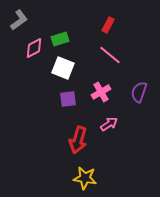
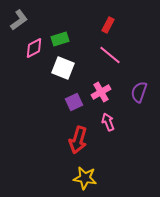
purple square: moved 6 px right, 3 px down; rotated 18 degrees counterclockwise
pink arrow: moved 1 px left, 2 px up; rotated 78 degrees counterclockwise
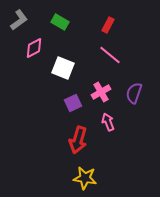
green rectangle: moved 17 px up; rotated 48 degrees clockwise
purple semicircle: moved 5 px left, 1 px down
purple square: moved 1 px left, 1 px down
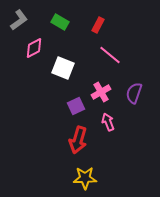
red rectangle: moved 10 px left
purple square: moved 3 px right, 3 px down
yellow star: rotated 10 degrees counterclockwise
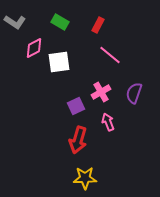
gray L-shape: moved 4 px left, 2 px down; rotated 70 degrees clockwise
white square: moved 4 px left, 6 px up; rotated 30 degrees counterclockwise
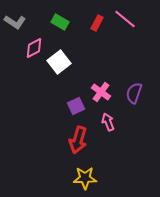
red rectangle: moved 1 px left, 2 px up
pink line: moved 15 px right, 36 px up
white square: rotated 30 degrees counterclockwise
pink cross: rotated 24 degrees counterclockwise
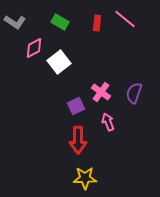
red rectangle: rotated 21 degrees counterclockwise
red arrow: rotated 16 degrees counterclockwise
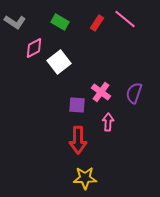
red rectangle: rotated 28 degrees clockwise
purple square: moved 1 px right, 1 px up; rotated 30 degrees clockwise
pink arrow: rotated 24 degrees clockwise
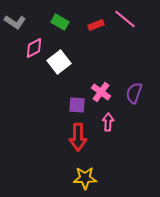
red rectangle: moved 1 px left, 2 px down; rotated 35 degrees clockwise
red arrow: moved 3 px up
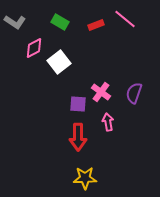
purple square: moved 1 px right, 1 px up
pink arrow: rotated 12 degrees counterclockwise
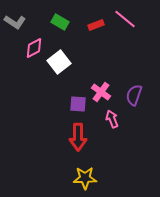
purple semicircle: moved 2 px down
pink arrow: moved 4 px right, 3 px up; rotated 12 degrees counterclockwise
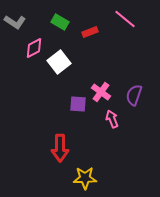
red rectangle: moved 6 px left, 7 px down
red arrow: moved 18 px left, 11 px down
